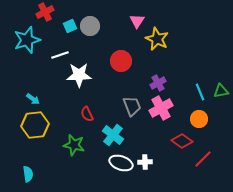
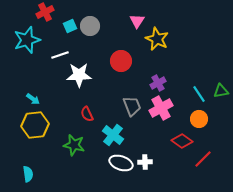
cyan line: moved 1 px left, 2 px down; rotated 12 degrees counterclockwise
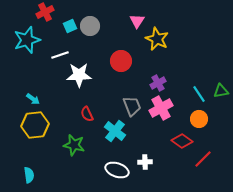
cyan cross: moved 2 px right, 4 px up
white ellipse: moved 4 px left, 7 px down
cyan semicircle: moved 1 px right, 1 px down
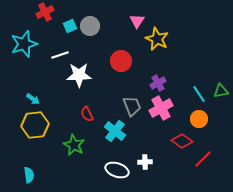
cyan star: moved 3 px left, 4 px down
green star: rotated 15 degrees clockwise
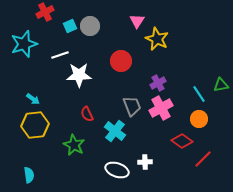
green triangle: moved 6 px up
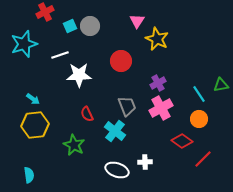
gray trapezoid: moved 5 px left
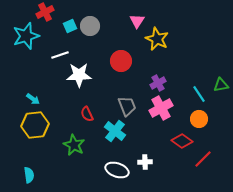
cyan star: moved 2 px right, 8 px up
